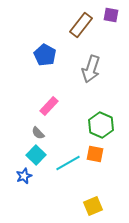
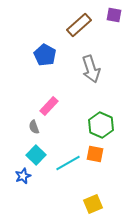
purple square: moved 3 px right
brown rectangle: moved 2 px left; rotated 10 degrees clockwise
gray arrow: rotated 36 degrees counterclockwise
gray semicircle: moved 4 px left, 6 px up; rotated 24 degrees clockwise
blue star: moved 1 px left
yellow square: moved 2 px up
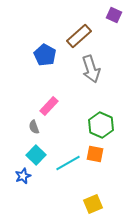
purple square: rotated 14 degrees clockwise
brown rectangle: moved 11 px down
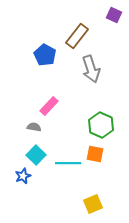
brown rectangle: moved 2 px left; rotated 10 degrees counterclockwise
gray semicircle: rotated 120 degrees clockwise
cyan line: rotated 30 degrees clockwise
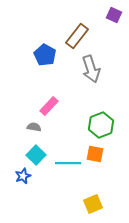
green hexagon: rotated 15 degrees clockwise
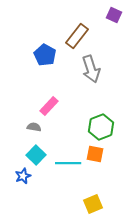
green hexagon: moved 2 px down
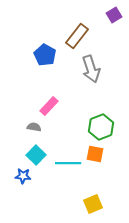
purple square: rotated 35 degrees clockwise
blue star: rotated 28 degrees clockwise
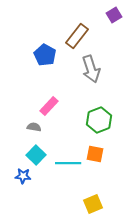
green hexagon: moved 2 px left, 7 px up
